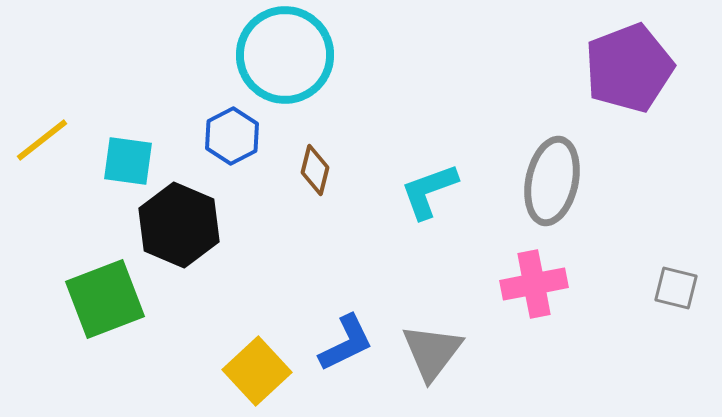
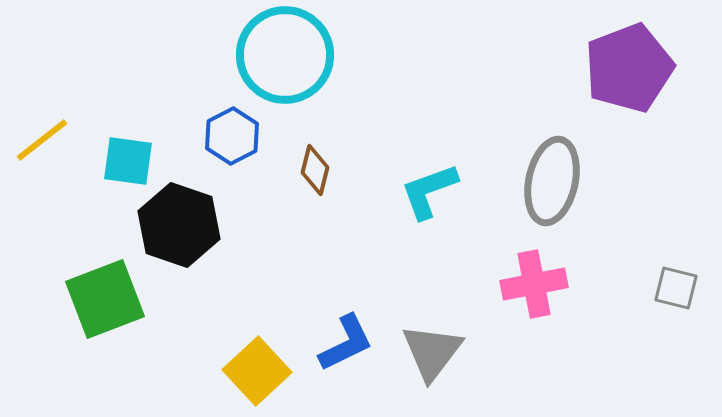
black hexagon: rotated 4 degrees counterclockwise
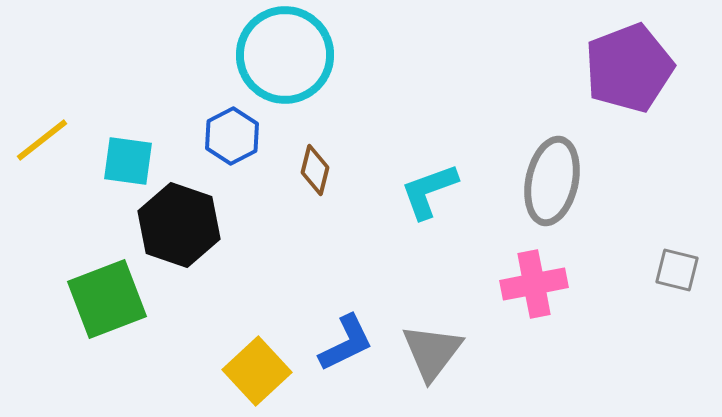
gray square: moved 1 px right, 18 px up
green square: moved 2 px right
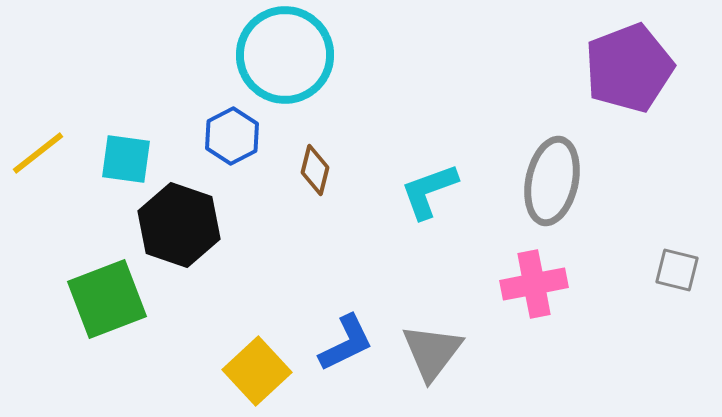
yellow line: moved 4 px left, 13 px down
cyan square: moved 2 px left, 2 px up
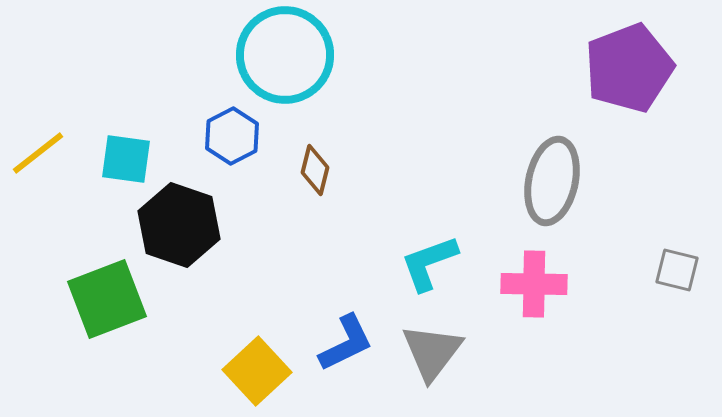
cyan L-shape: moved 72 px down
pink cross: rotated 12 degrees clockwise
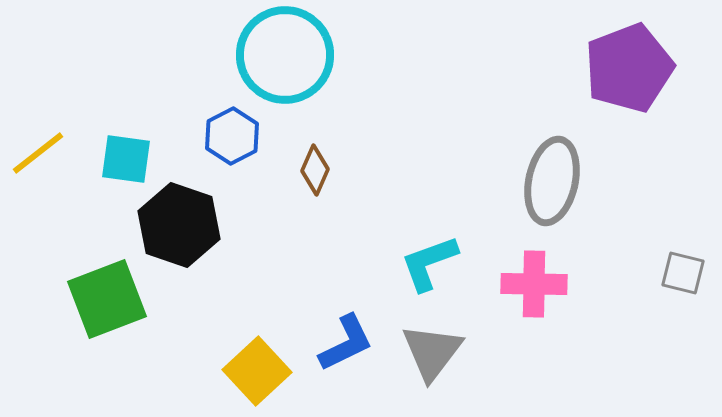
brown diamond: rotated 9 degrees clockwise
gray square: moved 6 px right, 3 px down
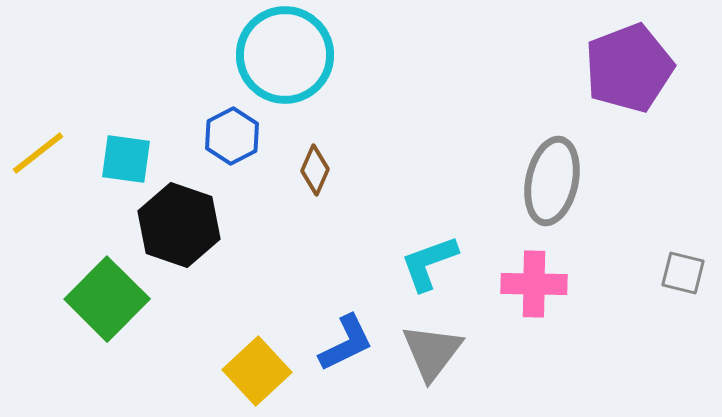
green square: rotated 24 degrees counterclockwise
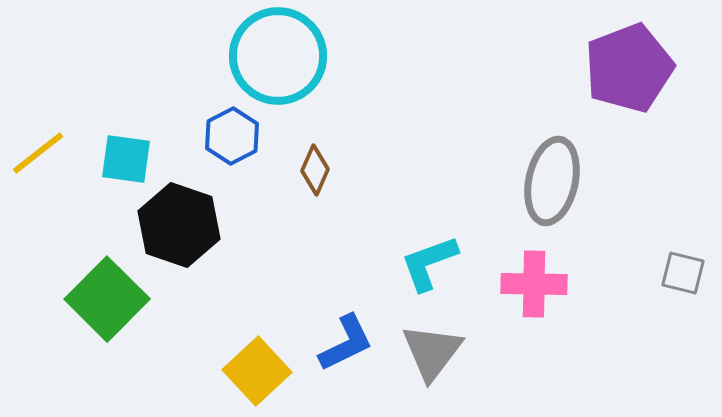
cyan circle: moved 7 px left, 1 px down
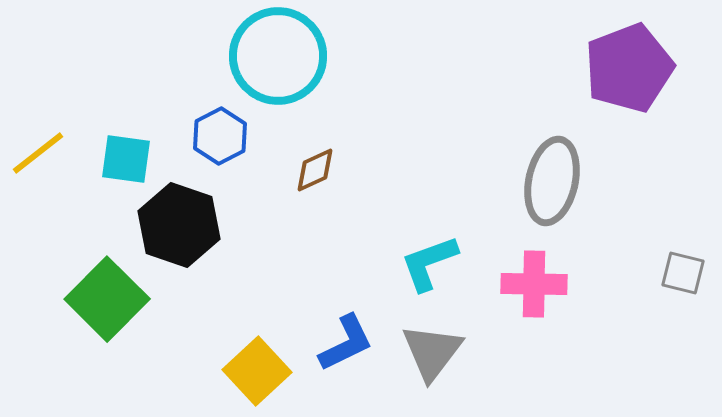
blue hexagon: moved 12 px left
brown diamond: rotated 42 degrees clockwise
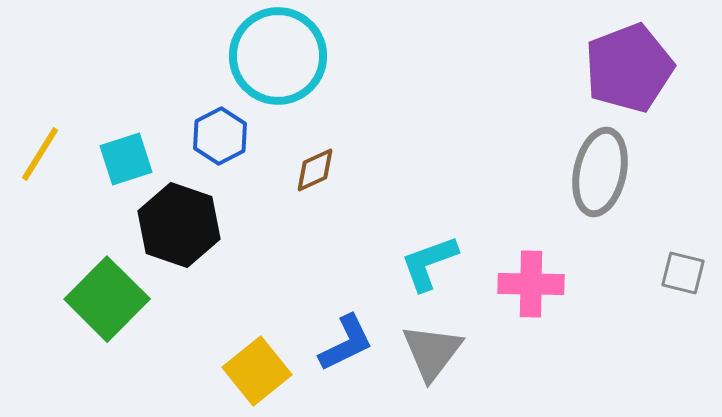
yellow line: moved 2 px right, 1 px down; rotated 20 degrees counterclockwise
cyan square: rotated 26 degrees counterclockwise
gray ellipse: moved 48 px right, 9 px up
pink cross: moved 3 px left
yellow square: rotated 4 degrees clockwise
